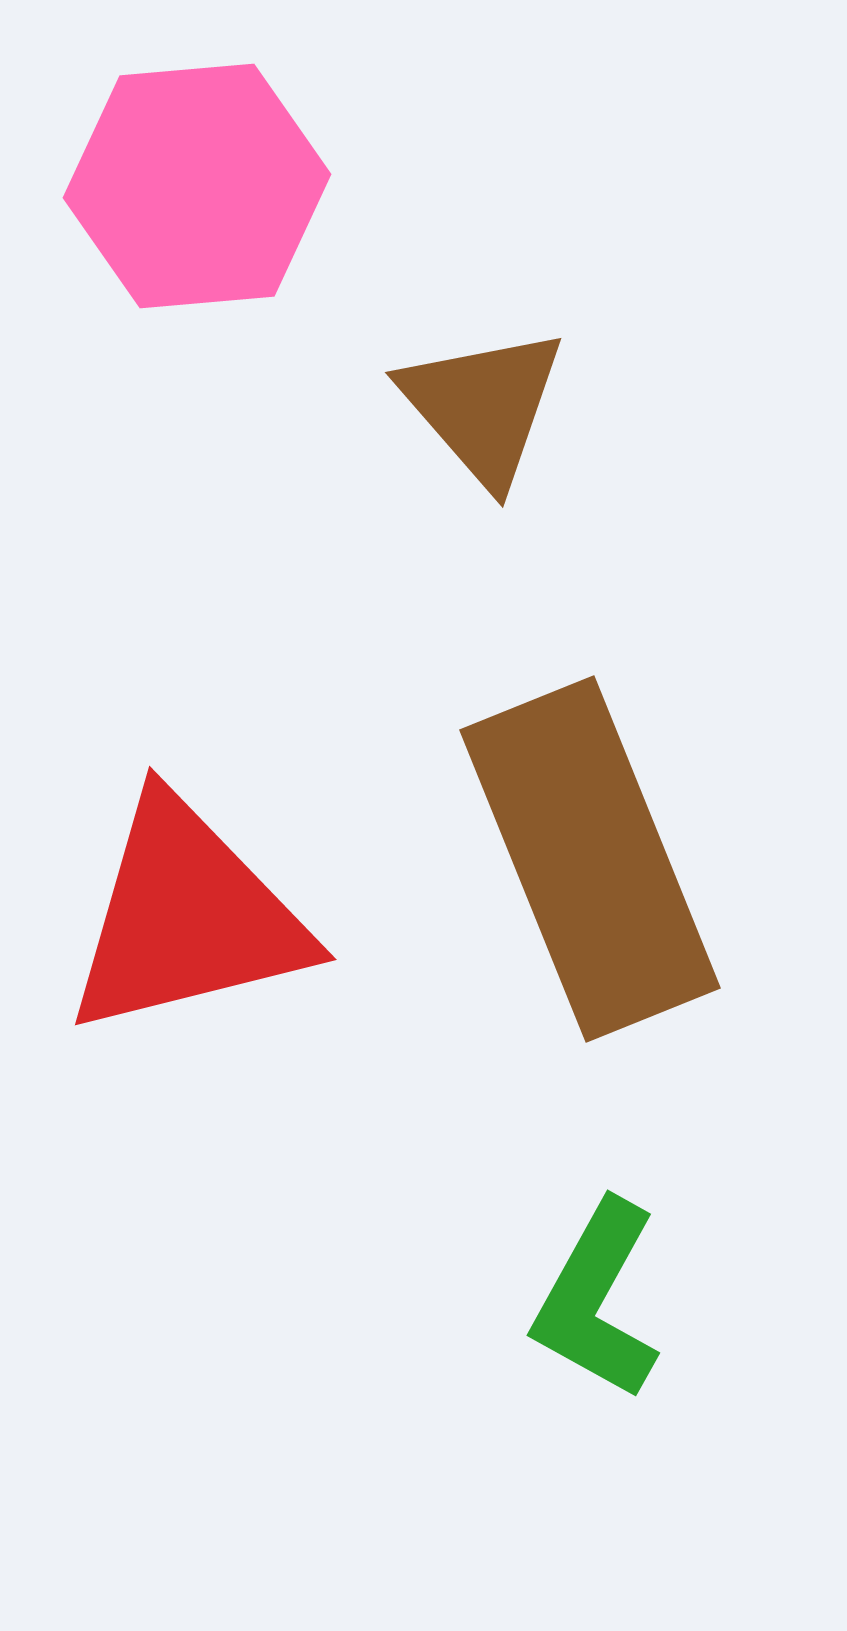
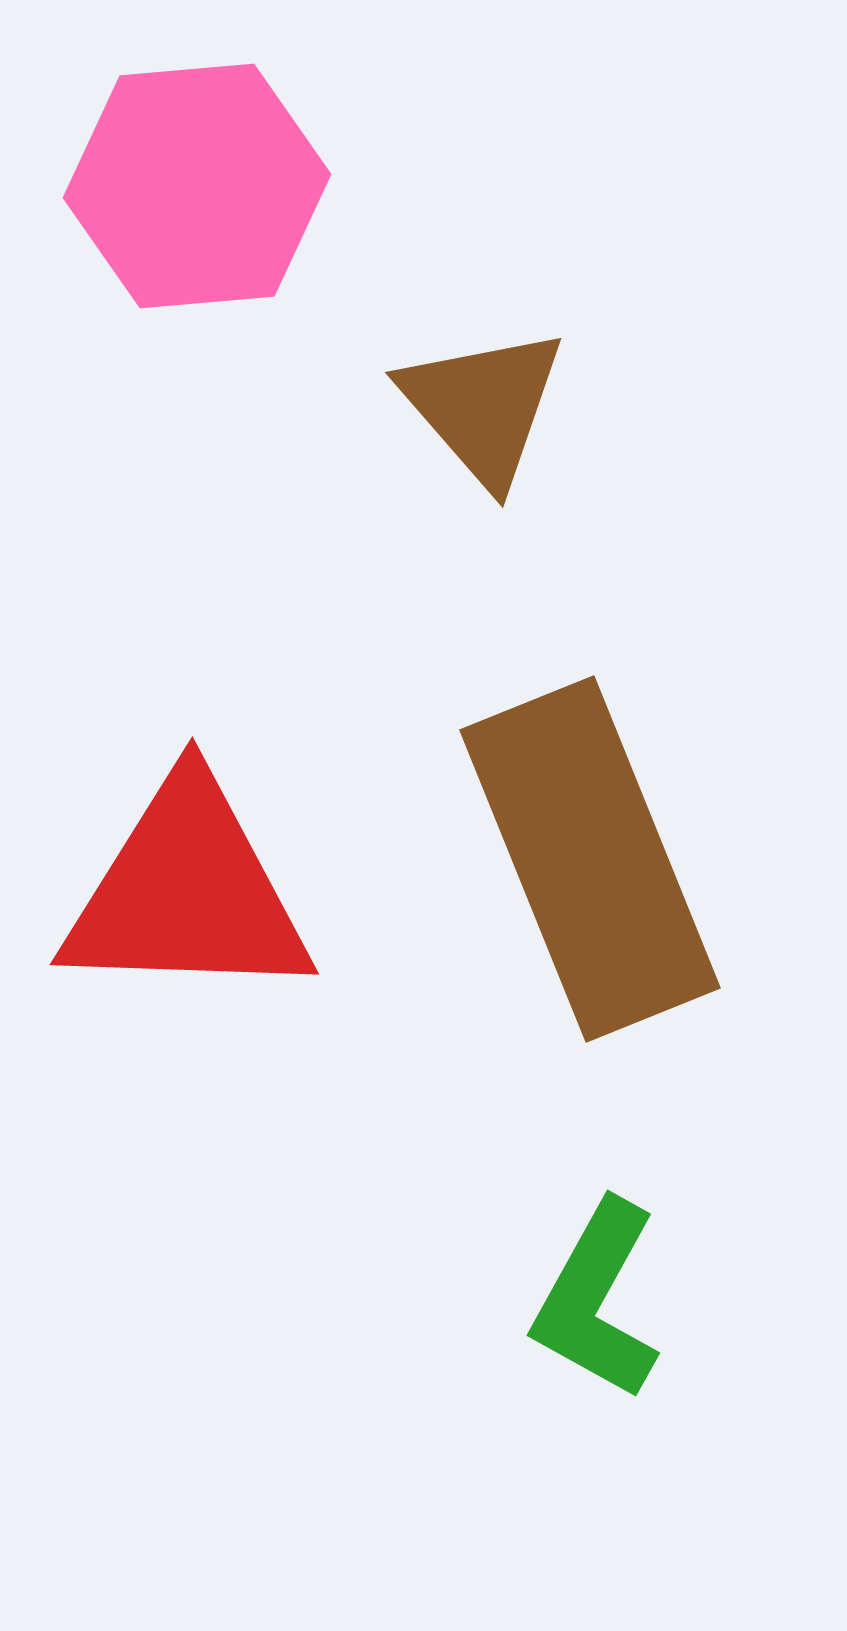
red triangle: moved 25 px up; rotated 16 degrees clockwise
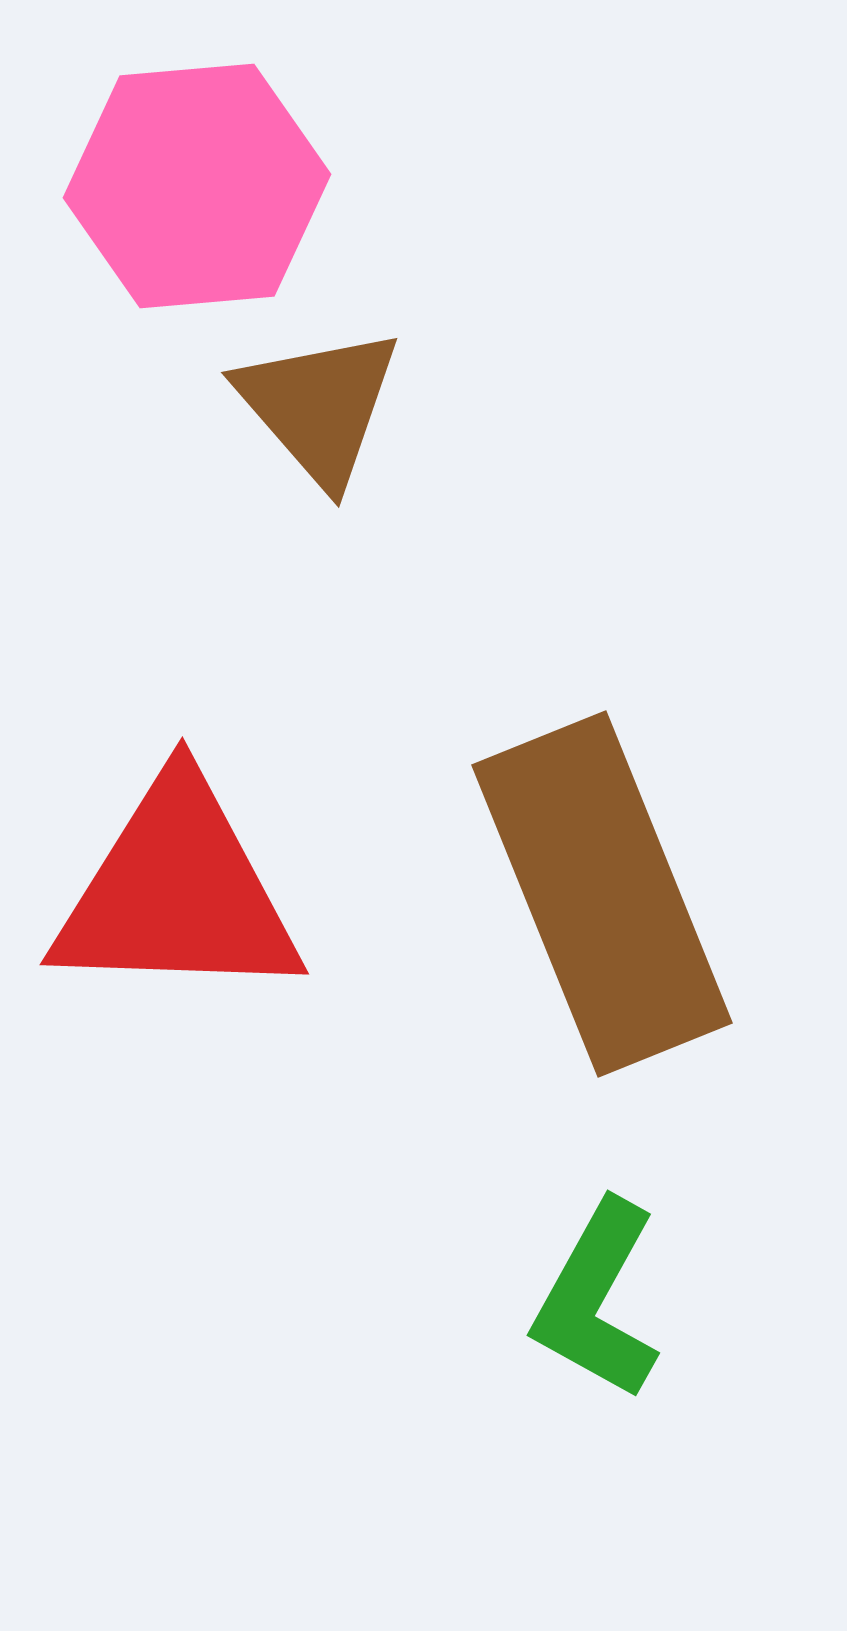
brown triangle: moved 164 px left
brown rectangle: moved 12 px right, 35 px down
red triangle: moved 10 px left
